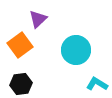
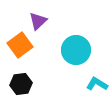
purple triangle: moved 2 px down
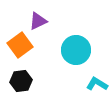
purple triangle: rotated 18 degrees clockwise
black hexagon: moved 3 px up
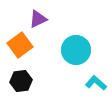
purple triangle: moved 2 px up
cyan L-shape: moved 1 px left, 1 px up; rotated 10 degrees clockwise
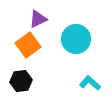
orange square: moved 8 px right
cyan circle: moved 11 px up
cyan L-shape: moved 6 px left
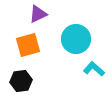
purple triangle: moved 5 px up
orange square: rotated 20 degrees clockwise
cyan L-shape: moved 4 px right, 14 px up
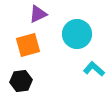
cyan circle: moved 1 px right, 5 px up
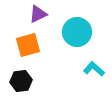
cyan circle: moved 2 px up
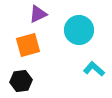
cyan circle: moved 2 px right, 2 px up
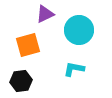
purple triangle: moved 7 px right
cyan L-shape: moved 20 px left; rotated 30 degrees counterclockwise
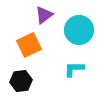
purple triangle: moved 1 px left, 1 px down; rotated 12 degrees counterclockwise
orange square: moved 1 px right; rotated 10 degrees counterclockwise
cyan L-shape: rotated 10 degrees counterclockwise
